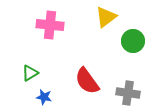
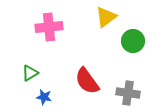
pink cross: moved 1 px left, 2 px down; rotated 12 degrees counterclockwise
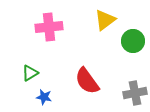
yellow triangle: moved 1 px left, 3 px down
gray cross: moved 7 px right; rotated 20 degrees counterclockwise
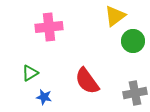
yellow triangle: moved 10 px right, 4 px up
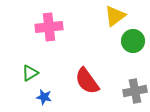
gray cross: moved 2 px up
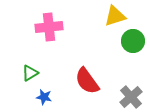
yellow triangle: rotated 20 degrees clockwise
gray cross: moved 4 px left, 6 px down; rotated 30 degrees counterclockwise
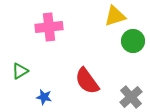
green triangle: moved 10 px left, 2 px up
